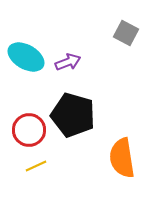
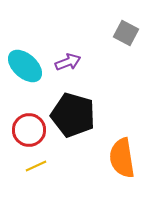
cyan ellipse: moved 1 px left, 9 px down; rotated 12 degrees clockwise
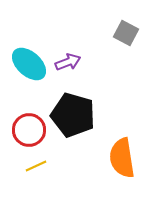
cyan ellipse: moved 4 px right, 2 px up
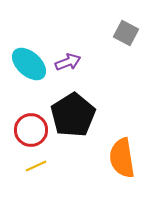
black pentagon: rotated 24 degrees clockwise
red circle: moved 2 px right
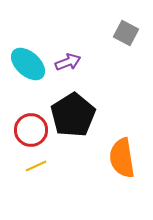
cyan ellipse: moved 1 px left
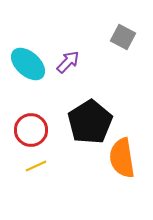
gray square: moved 3 px left, 4 px down
purple arrow: rotated 25 degrees counterclockwise
black pentagon: moved 17 px right, 7 px down
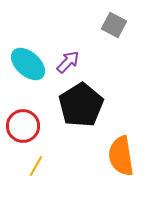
gray square: moved 9 px left, 12 px up
black pentagon: moved 9 px left, 17 px up
red circle: moved 8 px left, 4 px up
orange semicircle: moved 1 px left, 2 px up
yellow line: rotated 35 degrees counterclockwise
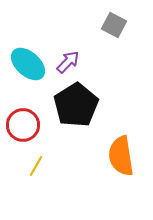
black pentagon: moved 5 px left
red circle: moved 1 px up
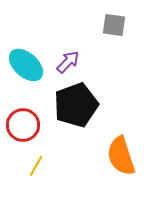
gray square: rotated 20 degrees counterclockwise
cyan ellipse: moved 2 px left, 1 px down
black pentagon: rotated 12 degrees clockwise
orange semicircle: rotated 9 degrees counterclockwise
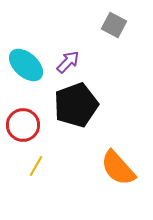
gray square: rotated 20 degrees clockwise
orange semicircle: moved 3 px left, 12 px down; rotated 24 degrees counterclockwise
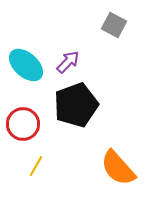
red circle: moved 1 px up
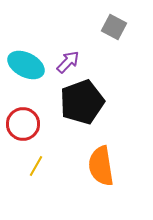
gray square: moved 2 px down
cyan ellipse: rotated 15 degrees counterclockwise
black pentagon: moved 6 px right, 3 px up
orange semicircle: moved 17 px left, 2 px up; rotated 33 degrees clockwise
